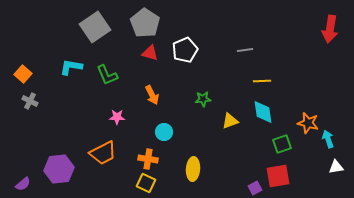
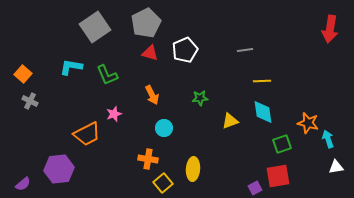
gray pentagon: moved 1 px right; rotated 12 degrees clockwise
green star: moved 3 px left, 1 px up
pink star: moved 3 px left, 3 px up; rotated 21 degrees counterclockwise
cyan circle: moved 4 px up
orange trapezoid: moved 16 px left, 19 px up
yellow square: moved 17 px right; rotated 24 degrees clockwise
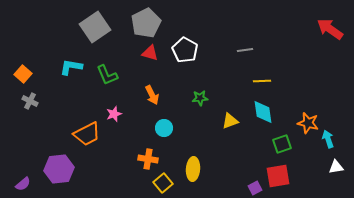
red arrow: rotated 116 degrees clockwise
white pentagon: rotated 20 degrees counterclockwise
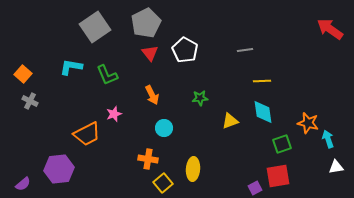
red triangle: rotated 36 degrees clockwise
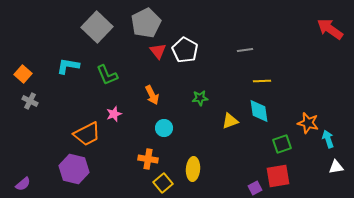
gray square: moved 2 px right; rotated 12 degrees counterclockwise
red triangle: moved 8 px right, 2 px up
cyan L-shape: moved 3 px left, 1 px up
cyan diamond: moved 4 px left, 1 px up
purple hexagon: moved 15 px right; rotated 20 degrees clockwise
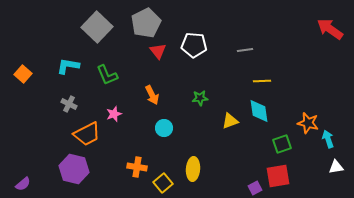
white pentagon: moved 9 px right, 5 px up; rotated 25 degrees counterclockwise
gray cross: moved 39 px right, 3 px down
orange cross: moved 11 px left, 8 px down
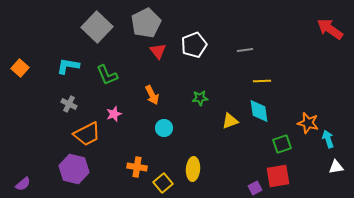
white pentagon: rotated 25 degrees counterclockwise
orange square: moved 3 px left, 6 px up
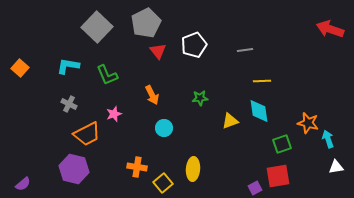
red arrow: rotated 16 degrees counterclockwise
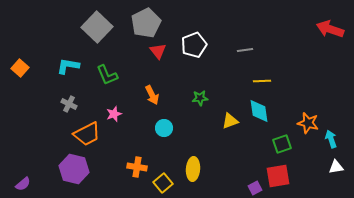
cyan arrow: moved 3 px right
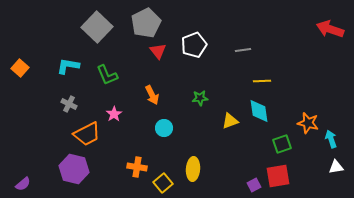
gray line: moved 2 px left
pink star: rotated 14 degrees counterclockwise
purple square: moved 1 px left, 3 px up
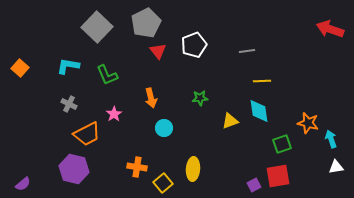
gray line: moved 4 px right, 1 px down
orange arrow: moved 1 px left, 3 px down; rotated 12 degrees clockwise
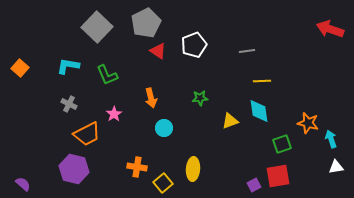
red triangle: rotated 18 degrees counterclockwise
purple semicircle: rotated 98 degrees counterclockwise
